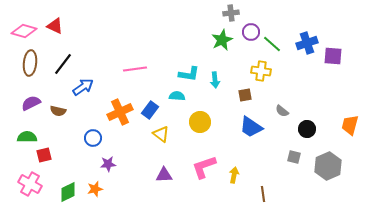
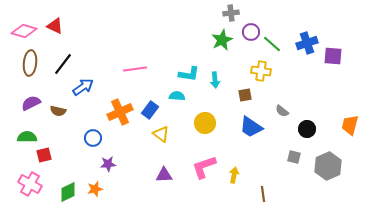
yellow circle: moved 5 px right, 1 px down
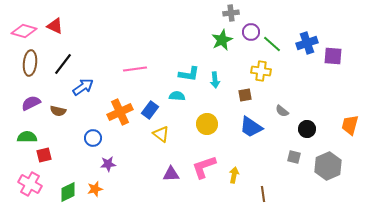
yellow circle: moved 2 px right, 1 px down
purple triangle: moved 7 px right, 1 px up
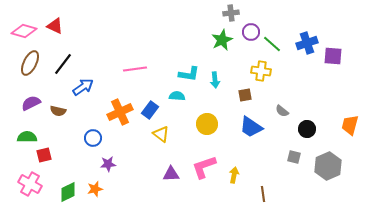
brown ellipse: rotated 20 degrees clockwise
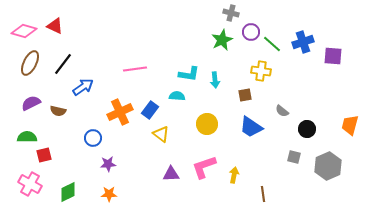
gray cross: rotated 21 degrees clockwise
blue cross: moved 4 px left, 1 px up
orange star: moved 14 px right, 5 px down; rotated 14 degrees clockwise
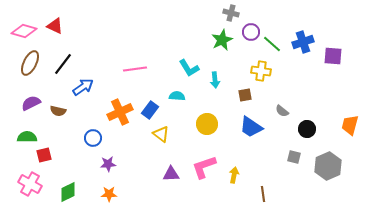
cyan L-shape: moved 6 px up; rotated 50 degrees clockwise
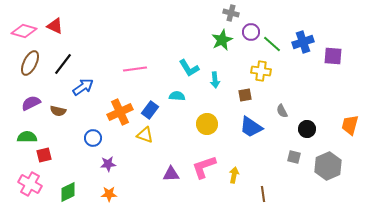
gray semicircle: rotated 24 degrees clockwise
yellow triangle: moved 16 px left, 1 px down; rotated 18 degrees counterclockwise
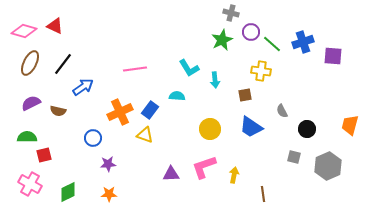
yellow circle: moved 3 px right, 5 px down
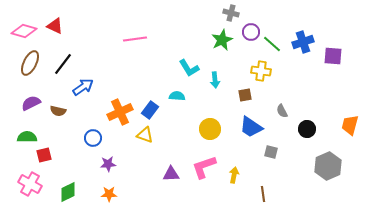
pink line: moved 30 px up
gray square: moved 23 px left, 5 px up
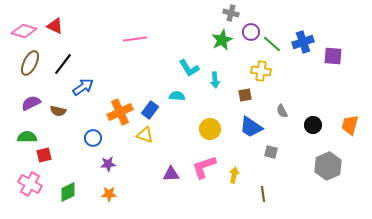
black circle: moved 6 px right, 4 px up
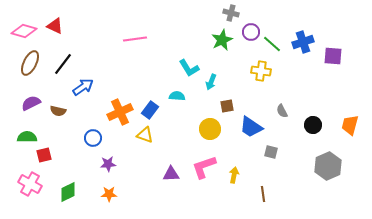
cyan arrow: moved 4 px left, 2 px down; rotated 28 degrees clockwise
brown square: moved 18 px left, 11 px down
